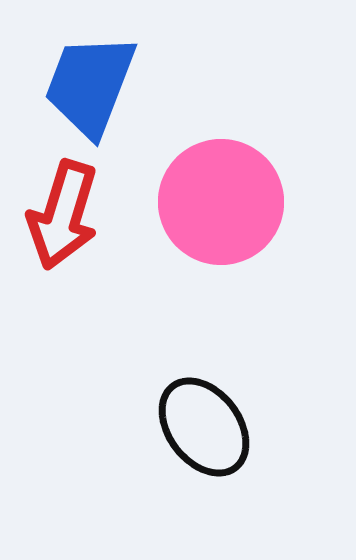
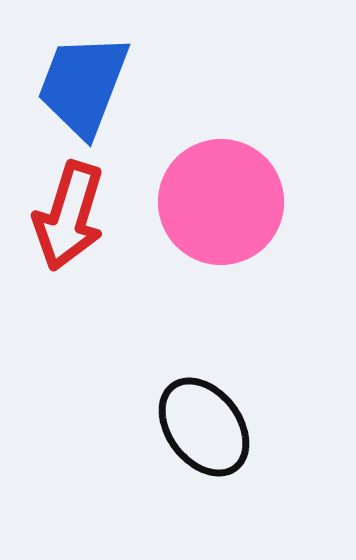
blue trapezoid: moved 7 px left
red arrow: moved 6 px right, 1 px down
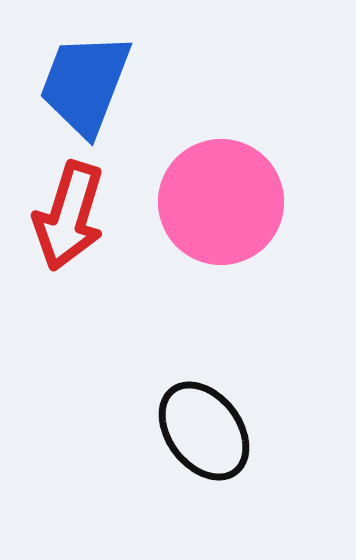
blue trapezoid: moved 2 px right, 1 px up
black ellipse: moved 4 px down
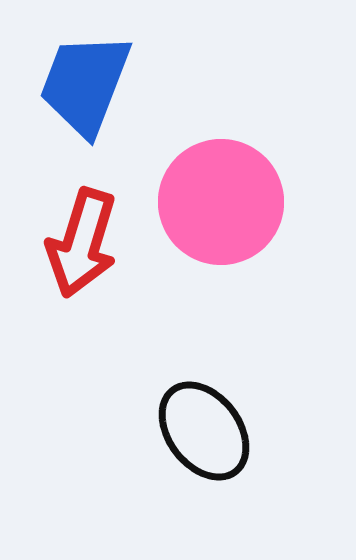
red arrow: moved 13 px right, 27 px down
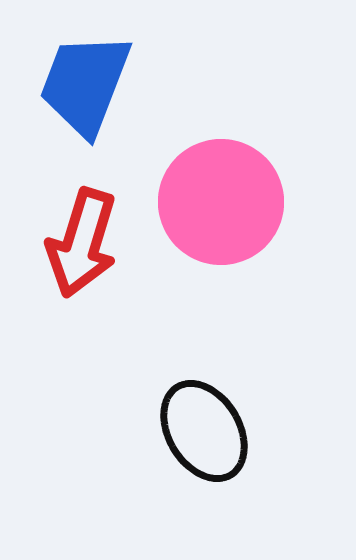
black ellipse: rotated 6 degrees clockwise
